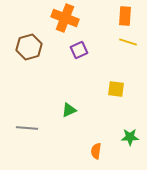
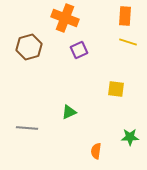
green triangle: moved 2 px down
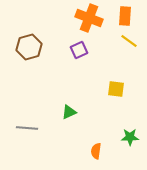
orange cross: moved 24 px right
yellow line: moved 1 px right, 1 px up; rotated 18 degrees clockwise
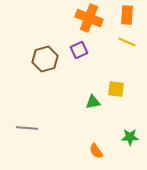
orange rectangle: moved 2 px right, 1 px up
yellow line: moved 2 px left, 1 px down; rotated 12 degrees counterclockwise
brown hexagon: moved 16 px right, 12 px down
green triangle: moved 24 px right, 10 px up; rotated 14 degrees clockwise
orange semicircle: rotated 42 degrees counterclockwise
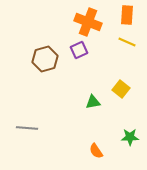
orange cross: moved 1 px left, 4 px down
yellow square: moved 5 px right; rotated 30 degrees clockwise
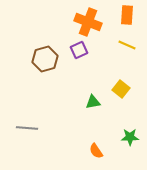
yellow line: moved 3 px down
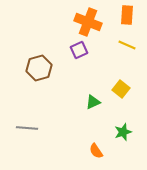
brown hexagon: moved 6 px left, 9 px down
green triangle: rotated 14 degrees counterclockwise
green star: moved 7 px left, 5 px up; rotated 18 degrees counterclockwise
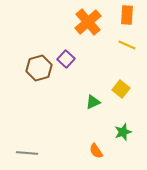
orange cross: rotated 28 degrees clockwise
purple square: moved 13 px left, 9 px down; rotated 24 degrees counterclockwise
gray line: moved 25 px down
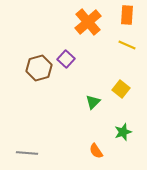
green triangle: rotated 21 degrees counterclockwise
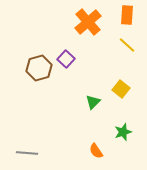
yellow line: rotated 18 degrees clockwise
